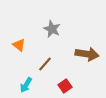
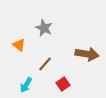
gray star: moved 8 px left, 1 px up
red square: moved 2 px left, 2 px up
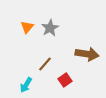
gray star: moved 6 px right; rotated 18 degrees clockwise
orange triangle: moved 8 px right, 18 px up; rotated 32 degrees clockwise
red square: moved 2 px right, 4 px up
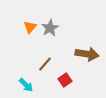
orange triangle: moved 3 px right
cyan arrow: rotated 77 degrees counterclockwise
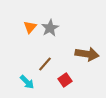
cyan arrow: moved 1 px right, 3 px up
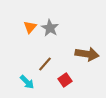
gray star: rotated 12 degrees counterclockwise
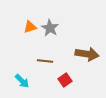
orange triangle: rotated 32 degrees clockwise
brown line: moved 3 px up; rotated 56 degrees clockwise
cyan arrow: moved 5 px left, 1 px up
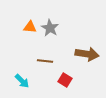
orange triangle: rotated 24 degrees clockwise
red square: rotated 24 degrees counterclockwise
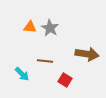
cyan arrow: moved 7 px up
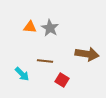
red square: moved 3 px left
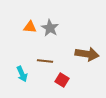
cyan arrow: rotated 21 degrees clockwise
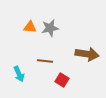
gray star: rotated 30 degrees clockwise
cyan arrow: moved 3 px left
